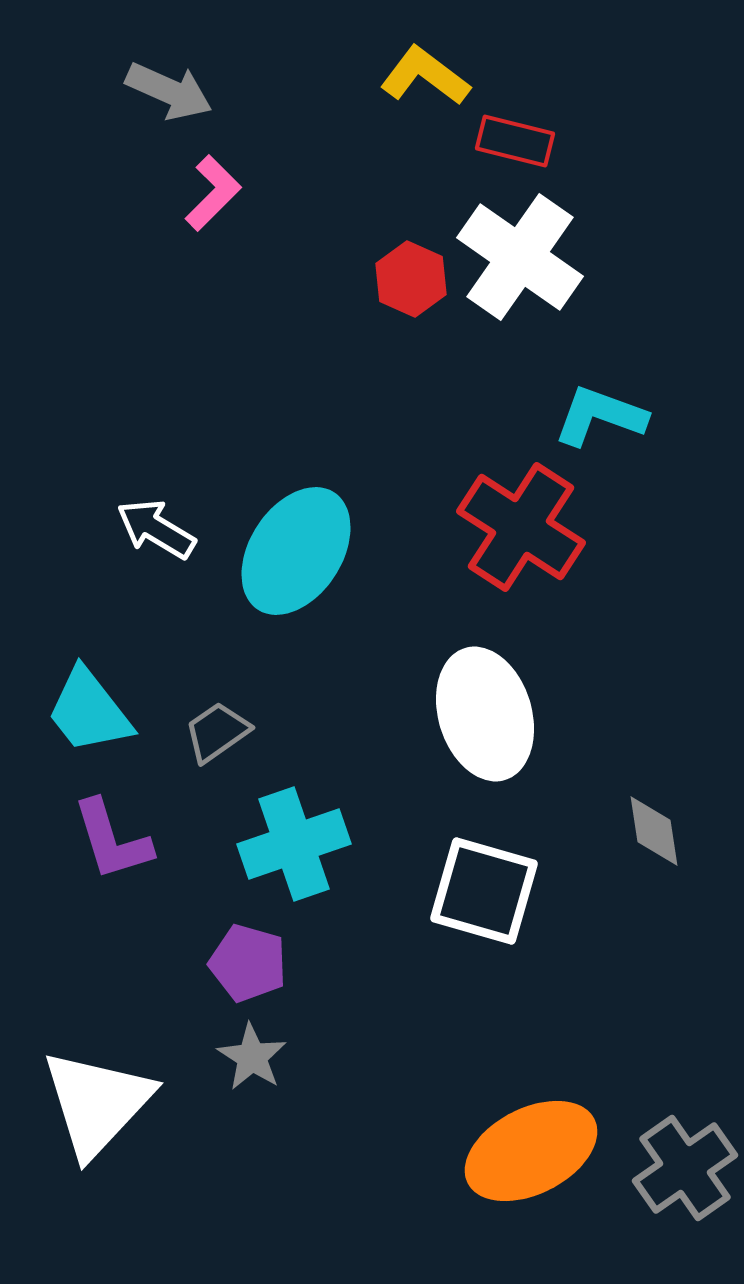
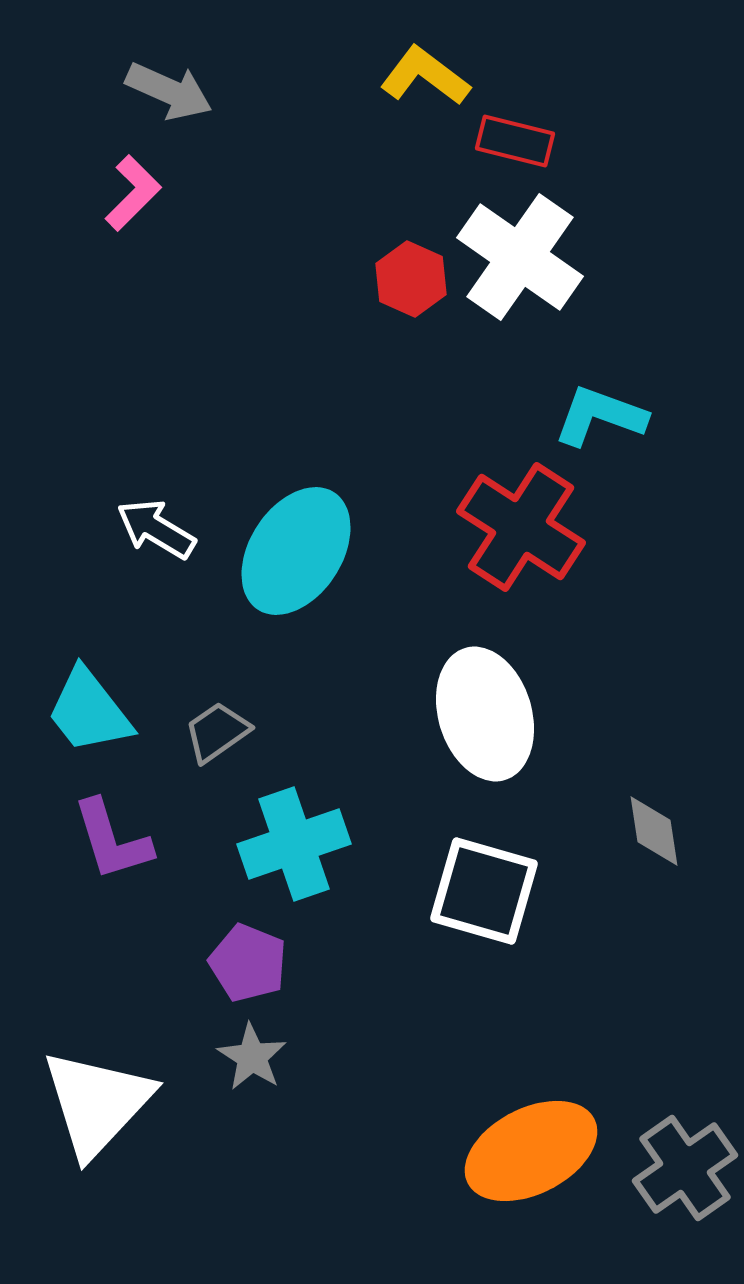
pink L-shape: moved 80 px left
purple pentagon: rotated 6 degrees clockwise
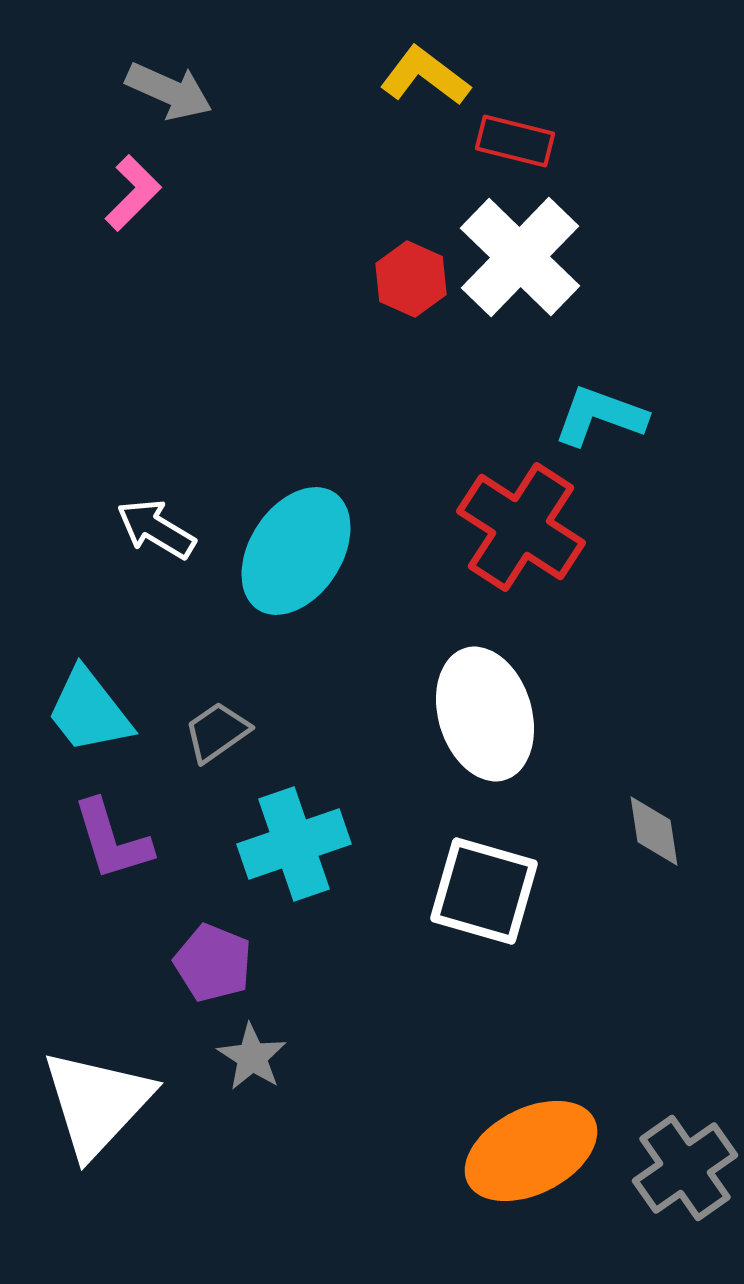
white cross: rotated 9 degrees clockwise
purple pentagon: moved 35 px left
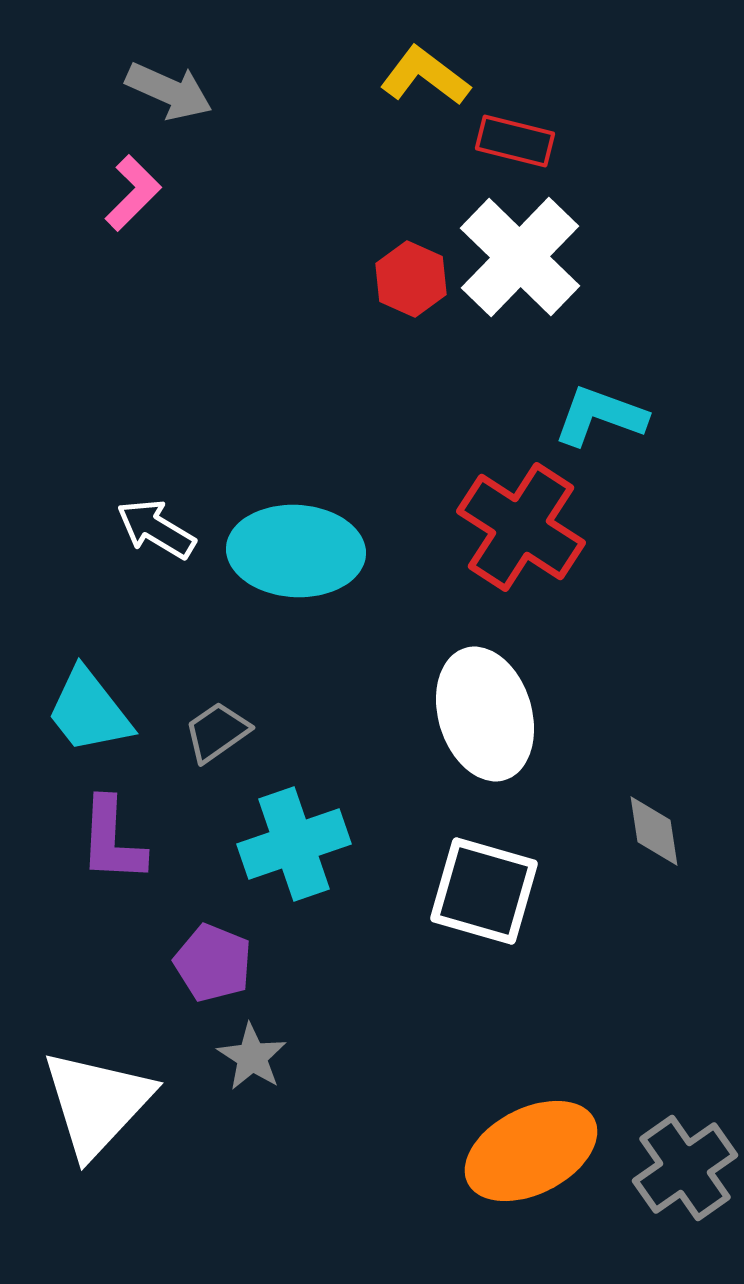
cyan ellipse: rotated 60 degrees clockwise
purple L-shape: rotated 20 degrees clockwise
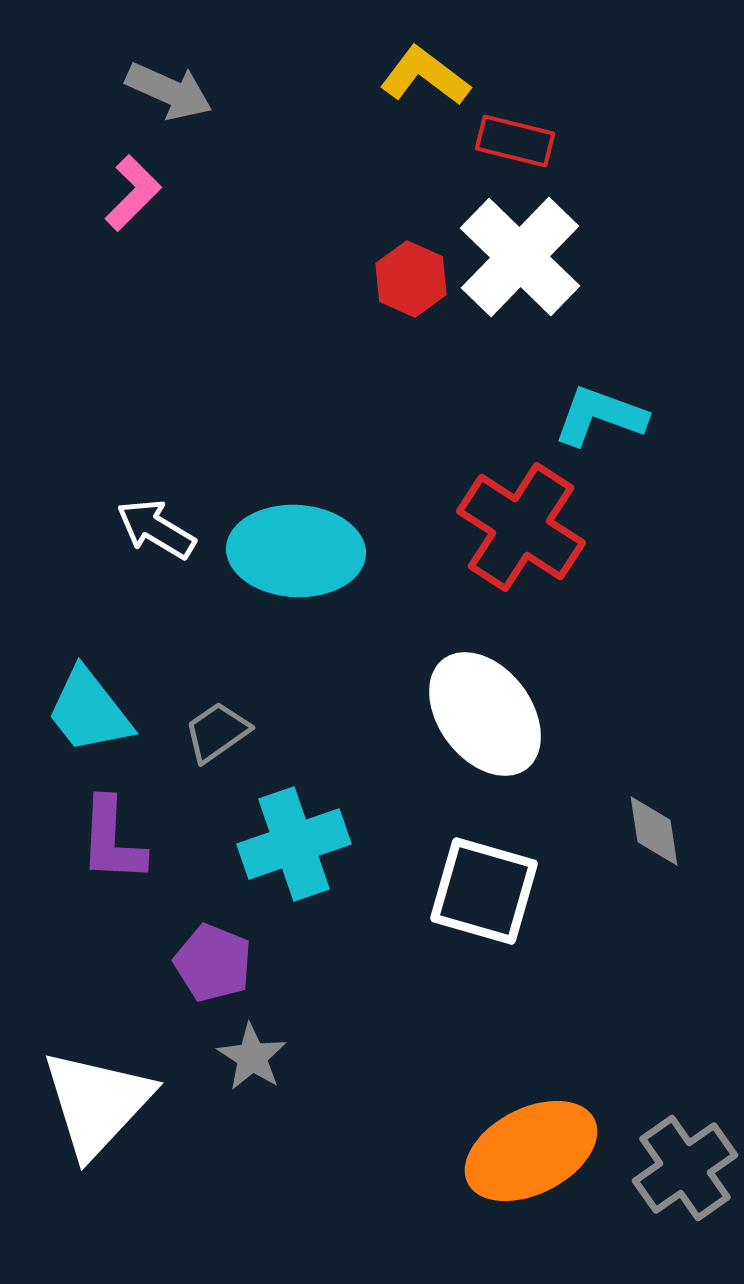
white ellipse: rotated 20 degrees counterclockwise
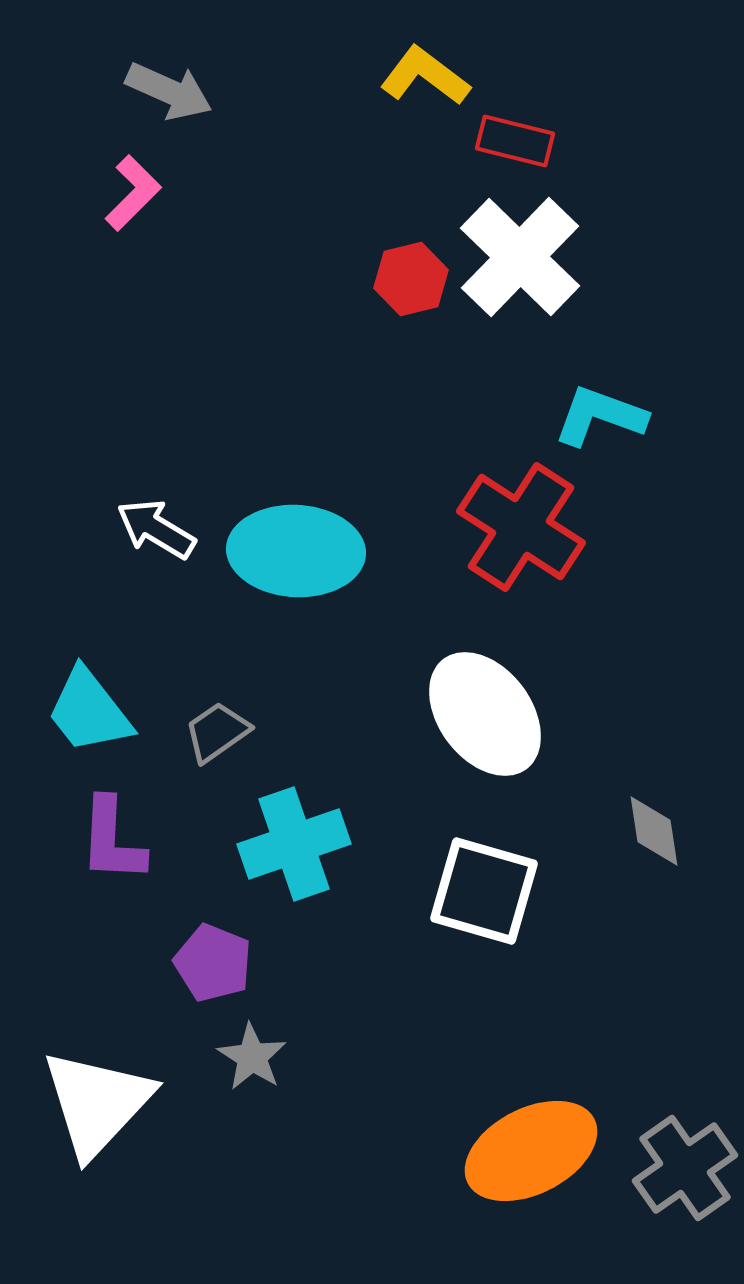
red hexagon: rotated 22 degrees clockwise
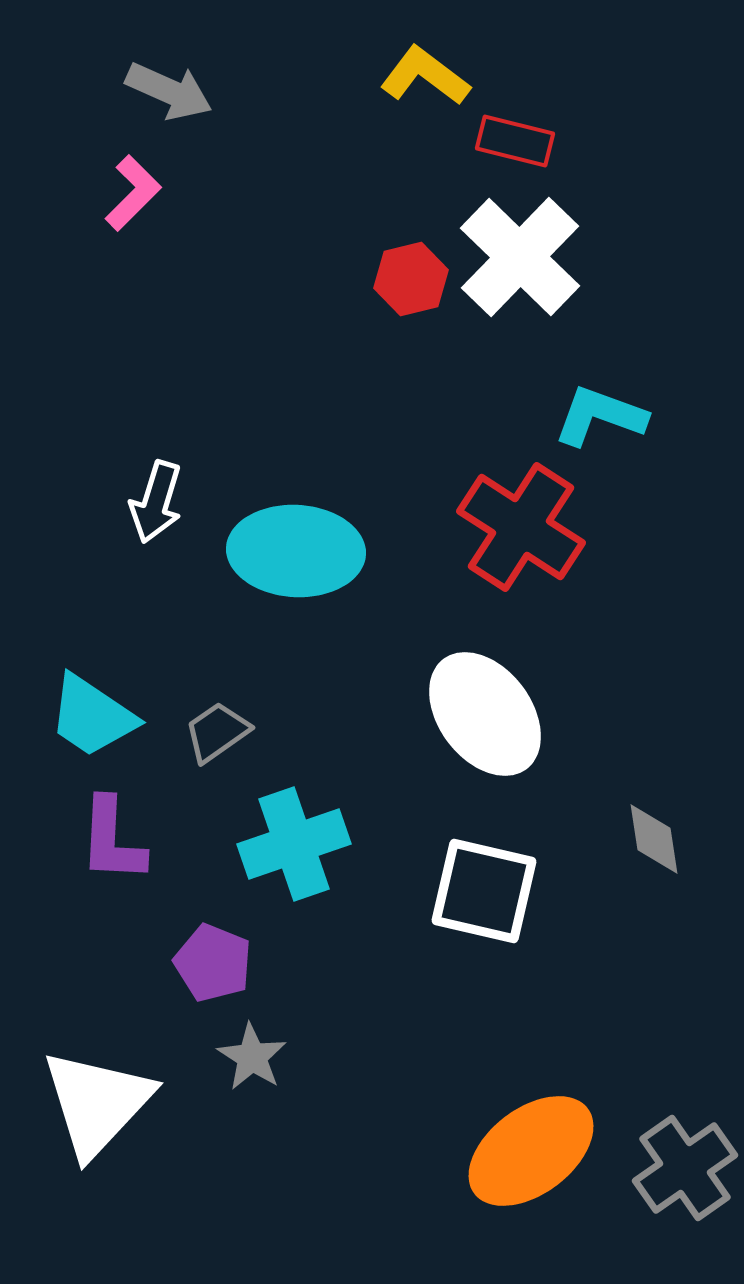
white arrow: moved 27 px up; rotated 104 degrees counterclockwise
cyan trapezoid: moved 3 px right, 5 px down; rotated 18 degrees counterclockwise
gray diamond: moved 8 px down
white square: rotated 3 degrees counterclockwise
orange ellipse: rotated 10 degrees counterclockwise
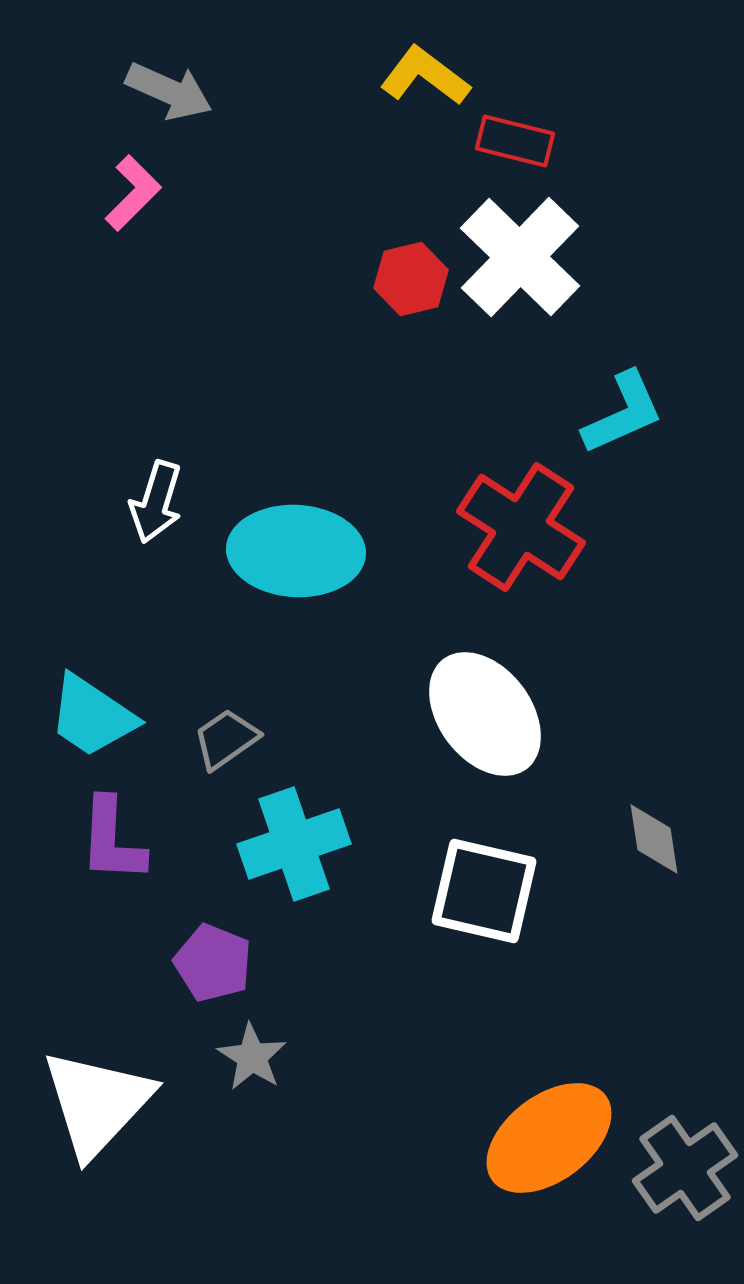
cyan L-shape: moved 23 px right, 3 px up; rotated 136 degrees clockwise
gray trapezoid: moved 9 px right, 7 px down
orange ellipse: moved 18 px right, 13 px up
